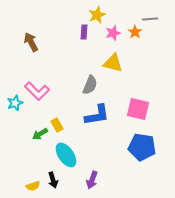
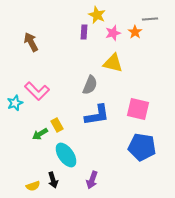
yellow star: rotated 24 degrees counterclockwise
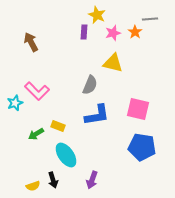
yellow rectangle: moved 1 px right, 1 px down; rotated 40 degrees counterclockwise
green arrow: moved 4 px left
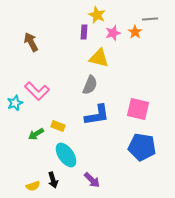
yellow triangle: moved 14 px left, 5 px up
purple arrow: rotated 66 degrees counterclockwise
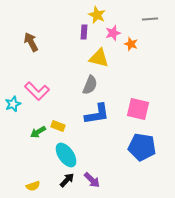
orange star: moved 4 px left, 12 px down; rotated 16 degrees counterclockwise
cyan star: moved 2 px left, 1 px down
blue L-shape: moved 1 px up
green arrow: moved 2 px right, 2 px up
black arrow: moved 14 px right; rotated 119 degrees counterclockwise
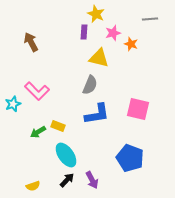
yellow star: moved 1 px left, 1 px up
blue pentagon: moved 12 px left, 11 px down; rotated 12 degrees clockwise
purple arrow: rotated 18 degrees clockwise
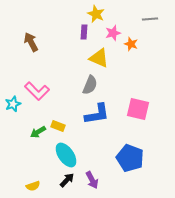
yellow triangle: rotated 10 degrees clockwise
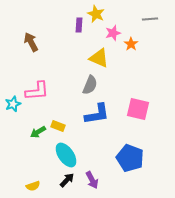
purple rectangle: moved 5 px left, 7 px up
orange star: rotated 16 degrees clockwise
pink L-shape: rotated 50 degrees counterclockwise
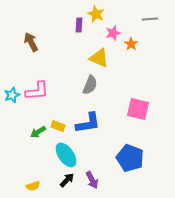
cyan star: moved 1 px left, 9 px up
blue L-shape: moved 9 px left, 9 px down
